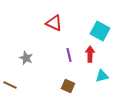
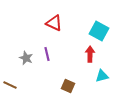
cyan square: moved 1 px left
purple line: moved 22 px left, 1 px up
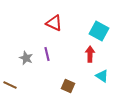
cyan triangle: rotated 48 degrees clockwise
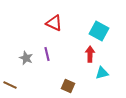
cyan triangle: moved 3 px up; rotated 48 degrees counterclockwise
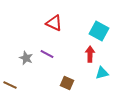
purple line: rotated 48 degrees counterclockwise
brown square: moved 1 px left, 3 px up
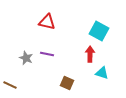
red triangle: moved 7 px left, 1 px up; rotated 12 degrees counterclockwise
purple line: rotated 16 degrees counterclockwise
cyan triangle: rotated 32 degrees clockwise
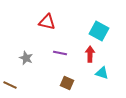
purple line: moved 13 px right, 1 px up
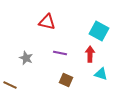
cyan triangle: moved 1 px left, 1 px down
brown square: moved 1 px left, 3 px up
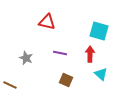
cyan square: rotated 12 degrees counterclockwise
cyan triangle: rotated 24 degrees clockwise
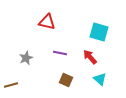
cyan square: moved 1 px down
red arrow: moved 3 px down; rotated 42 degrees counterclockwise
gray star: rotated 24 degrees clockwise
cyan triangle: moved 1 px left, 5 px down
brown line: moved 1 px right; rotated 40 degrees counterclockwise
